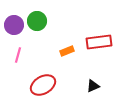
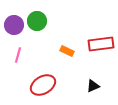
red rectangle: moved 2 px right, 2 px down
orange rectangle: rotated 48 degrees clockwise
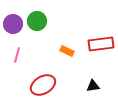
purple circle: moved 1 px left, 1 px up
pink line: moved 1 px left
black triangle: rotated 16 degrees clockwise
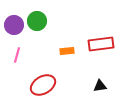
purple circle: moved 1 px right, 1 px down
orange rectangle: rotated 32 degrees counterclockwise
black triangle: moved 7 px right
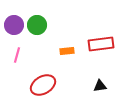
green circle: moved 4 px down
